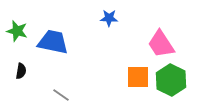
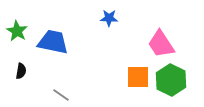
green star: rotated 15 degrees clockwise
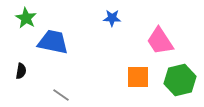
blue star: moved 3 px right
green star: moved 9 px right, 13 px up
pink trapezoid: moved 1 px left, 3 px up
green hexagon: moved 9 px right; rotated 20 degrees clockwise
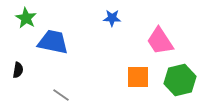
black semicircle: moved 3 px left, 1 px up
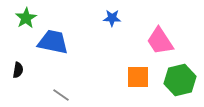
green star: rotated 10 degrees clockwise
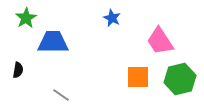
blue star: rotated 24 degrees clockwise
blue trapezoid: rotated 12 degrees counterclockwise
green hexagon: moved 1 px up
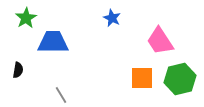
orange square: moved 4 px right, 1 px down
gray line: rotated 24 degrees clockwise
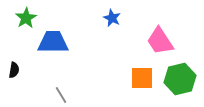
black semicircle: moved 4 px left
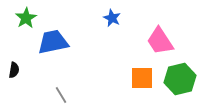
blue trapezoid: rotated 12 degrees counterclockwise
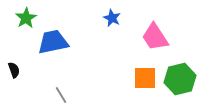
pink trapezoid: moved 5 px left, 4 px up
black semicircle: rotated 28 degrees counterclockwise
orange square: moved 3 px right
